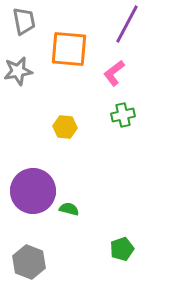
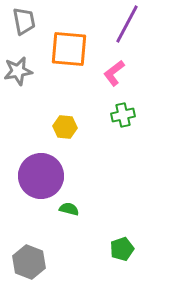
purple circle: moved 8 px right, 15 px up
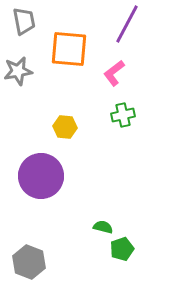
green semicircle: moved 34 px right, 18 px down
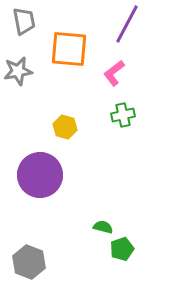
yellow hexagon: rotated 10 degrees clockwise
purple circle: moved 1 px left, 1 px up
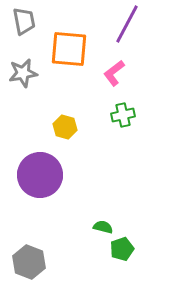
gray star: moved 5 px right, 2 px down
